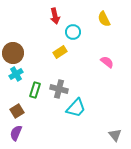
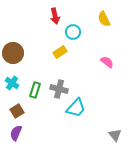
cyan cross: moved 4 px left, 9 px down; rotated 24 degrees counterclockwise
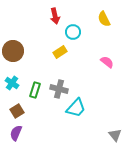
brown circle: moved 2 px up
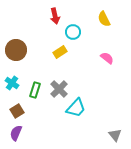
brown circle: moved 3 px right, 1 px up
pink semicircle: moved 4 px up
gray cross: rotated 30 degrees clockwise
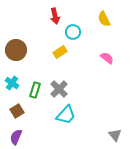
cyan trapezoid: moved 10 px left, 7 px down
purple semicircle: moved 4 px down
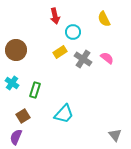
gray cross: moved 24 px right, 30 px up; rotated 12 degrees counterclockwise
brown square: moved 6 px right, 5 px down
cyan trapezoid: moved 2 px left, 1 px up
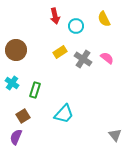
cyan circle: moved 3 px right, 6 px up
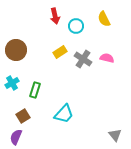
pink semicircle: rotated 24 degrees counterclockwise
cyan cross: rotated 24 degrees clockwise
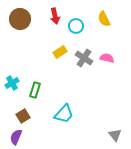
brown circle: moved 4 px right, 31 px up
gray cross: moved 1 px right, 1 px up
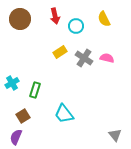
cyan trapezoid: rotated 100 degrees clockwise
